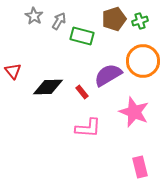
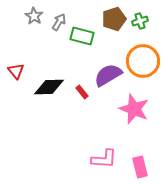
gray arrow: moved 1 px down
red triangle: moved 3 px right
black diamond: moved 1 px right
pink star: moved 3 px up
pink L-shape: moved 16 px right, 31 px down
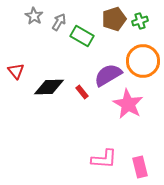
green rectangle: rotated 15 degrees clockwise
pink star: moved 6 px left, 5 px up; rotated 8 degrees clockwise
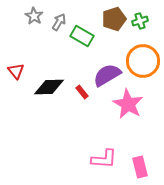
purple semicircle: moved 1 px left
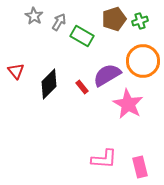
black diamond: moved 3 px up; rotated 44 degrees counterclockwise
red rectangle: moved 5 px up
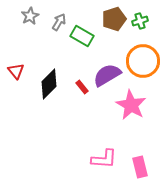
gray star: moved 4 px left; rotated 12 degrees clockwise
pink star: moved 3 px right, 1 px down
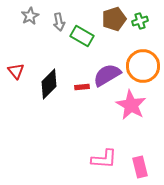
gray arrow: rotated 138 degrees clockwise
orange circle: moved 5 px down
red rectangle: rotated 56 degrees counterclockwise
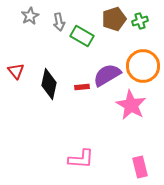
black diamond: rotated 32 degrees counterclockwise
pink L-shape: moved 23 px left
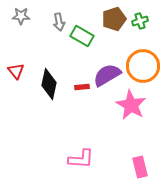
gray star: moved 9 px left; rotated 30 degrees clockwise
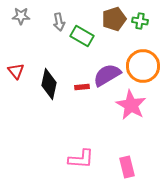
green cross: rotated 28 degrees clockwise
pink rectangle: moved 13 px left
